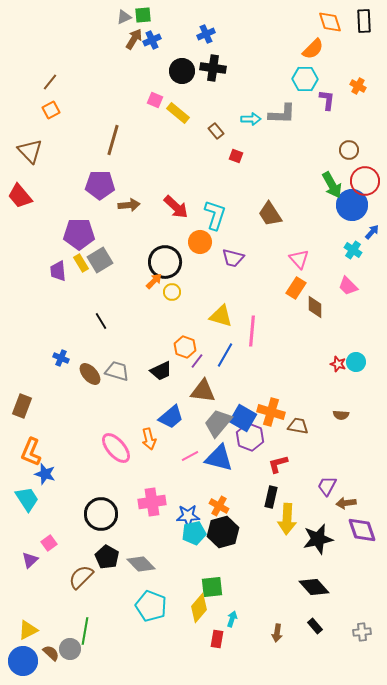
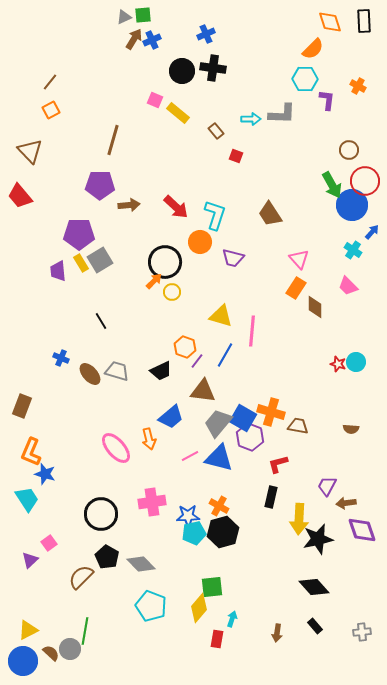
brown semicircle at (341, 415): moved 10 px right, 14 px down
yellow arrow at (287, 519): moved 12 px right
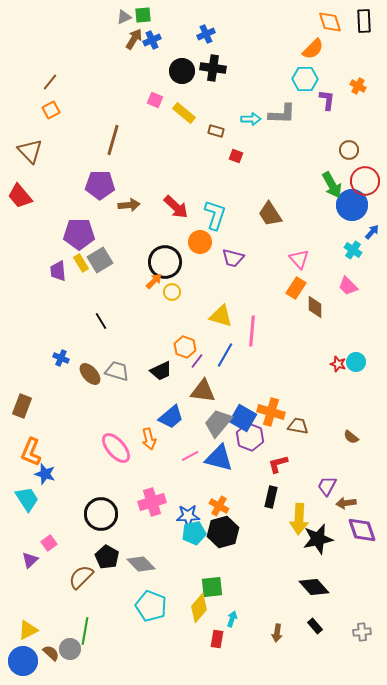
yellow rectangle at (178, 113): moved 6 px right
brown rectangle at (216, 131): rotated 35 degrees counterclockwise
brown semicircle at (351, 429): moved 8 px down; rotated 35 degrees clockwise
pink cross at (152, 502): rotated 8 degrees counterclockwise
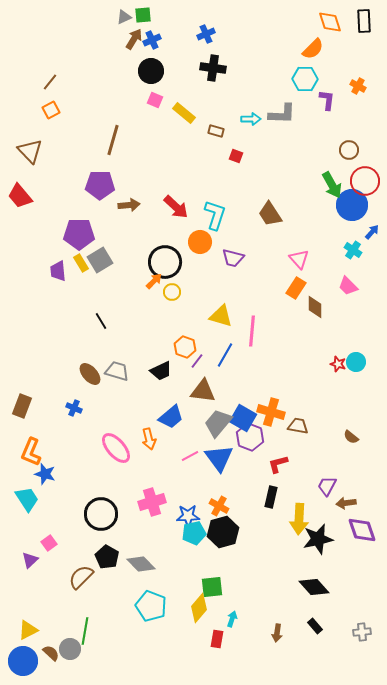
black circle at (182, 71): moved 31 px left
blue cross at (61, 358): moved 13 px right, 50 px down
blue triangle at (219, 458): rotated 40 degrees clockwise
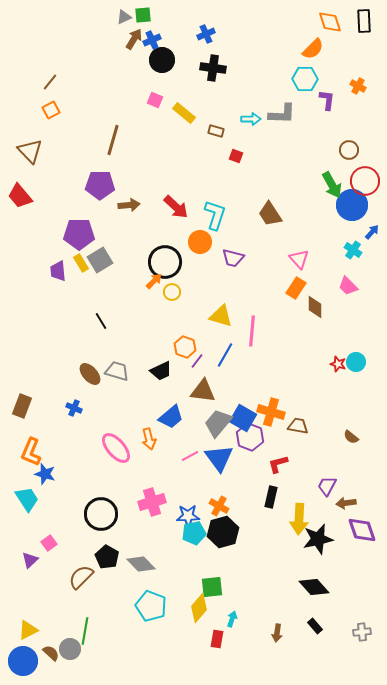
black circle at (151, 71): moved 11 px right, 11 px up
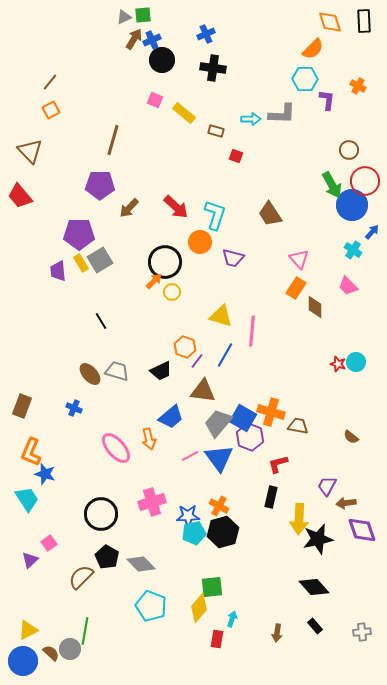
brown arrow at (129, 205): moved 3 px down; rotated 140 degrees clockwise
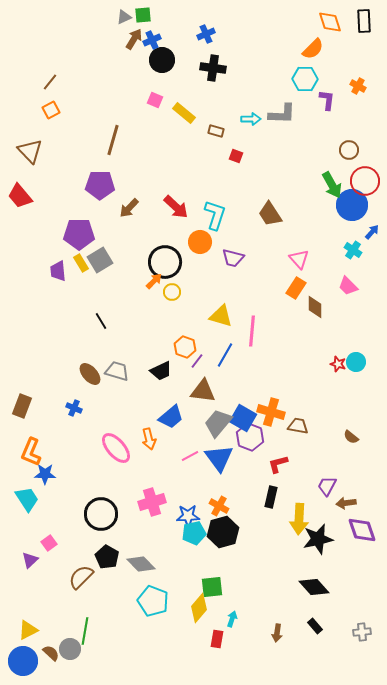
blue star at (45, 474): rotated 15 degrees counterclockwise
cyan pentagon at (151, 606): moved 2 px right, 5 px up
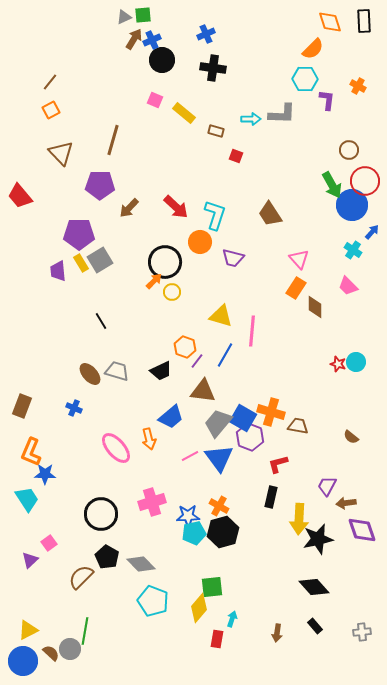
brown triangle at (30, 151): moved 31 px right, 2 px down
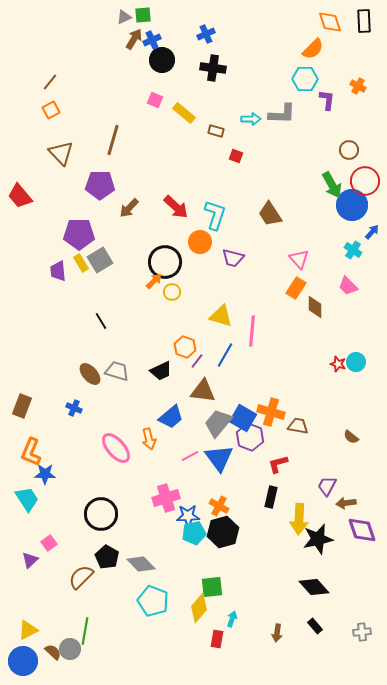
pink cross at (152, 502): moved 14 px right, 4 px up
brown semicircle at (51, 653): moved 2 px right, 1 px up
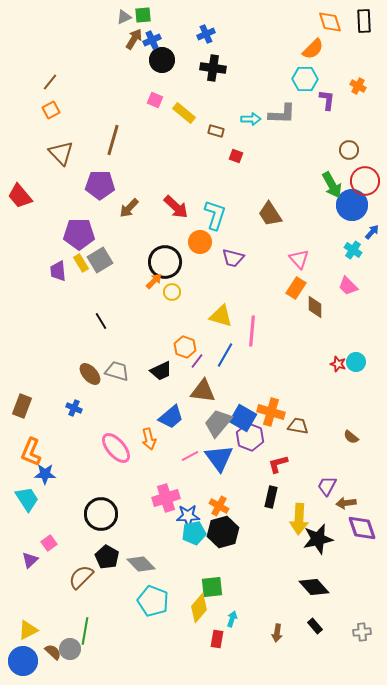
purple diamond at (362, 530): moved 2 px up
